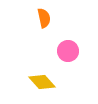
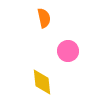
yellow diamond: rotated 36 degrees clockwise
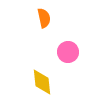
pink circle: moved 1 px down
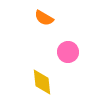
orange semicircle: rotated 132 degrees clockwise
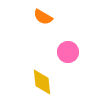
orange semicircle: moved 1 px left, 1 px up
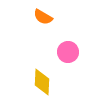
yellow diamond: rotated 8 degrees clockwise
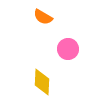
pink circle: moved 3 px up
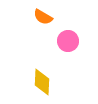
pink circle: moved 8 px up
